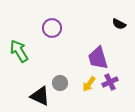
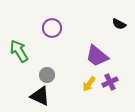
purple trapezoid: moved 1 px left, 2 px up; rotated 35 degrees counterclockwise
gray circle: moved 13 px left, 8 px up
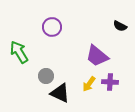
black semicircle: moved 1 px right, 2 px down
purple circle: moved 1 px up
green arrow: moved 1 px down
gray circle: moved 1 px left, 1 px down
purple cross: rotated 28 degrees clockwise
black triangle: moved 20 px right, 3 px up
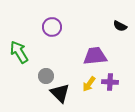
purple trapezoid: moved 2 px left; rotated 135 degrees clockwise
black triangle: rotated 20 degrees clockwise
